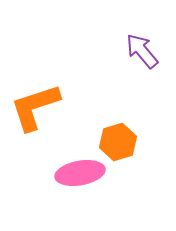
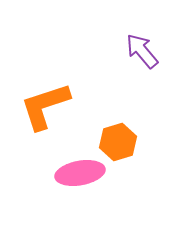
orange L-shape: moved 10 px right, 1 px up
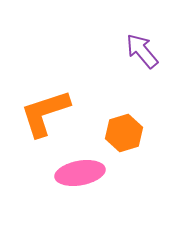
orange L-shape: moved 7 px down
orange hexagon: moved 6 px right, 9 px up
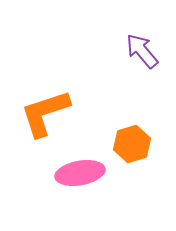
orange hexagon: moved 8 px right, 11 px down
